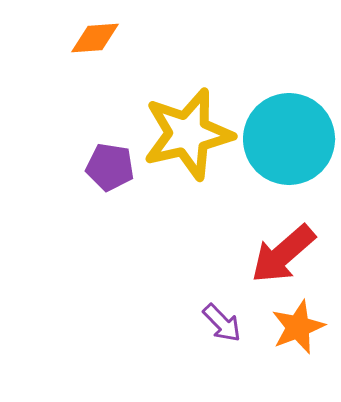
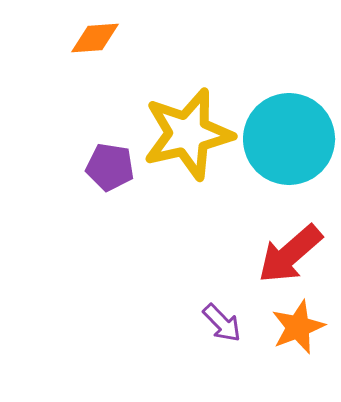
red arrow: moved 7 px right
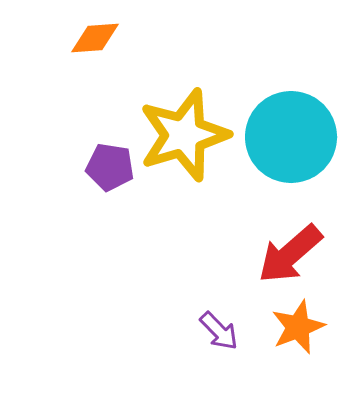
yellow star: moved 4 px left, 1 px down; rotated 4 degrees counterclockwise
cyan circle: moved 2 px right, 2 px up
purple arrow: moved 3 px left, 8 px down
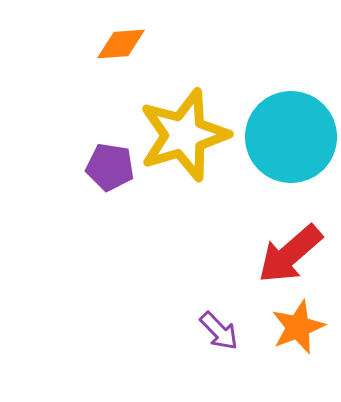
orange diamond: moved 26 px right, 6 px down
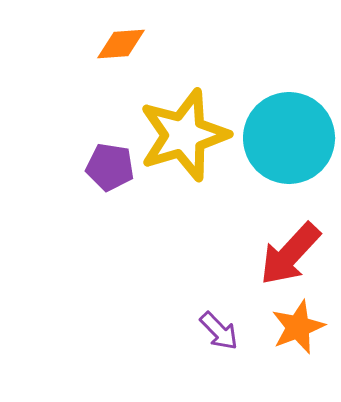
cyan circle: moved 2 px left, 1 px down
red arrow: rotated 6 degrees counterclockwise
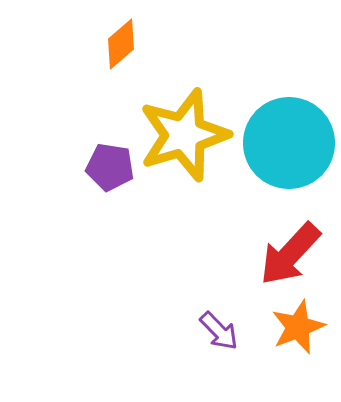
orange diamond: rotated 36 degrees counterclockwise
cyan circle: moved 5 px down
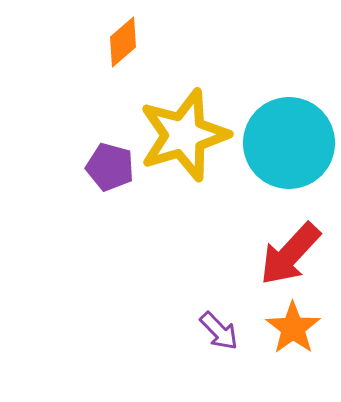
orange diamond: moved 2 px right, 2 px up
purple pentagon: rotated 6 degrees clockwise
orange star: moved 5 px left, 1 px down; rotated 14 degrees counterclockwise
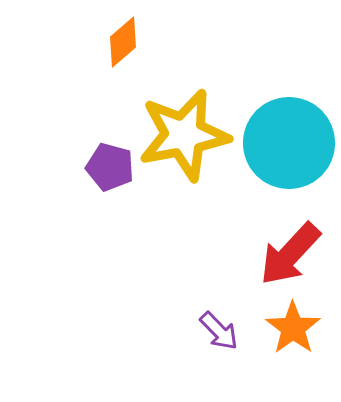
yellow star: rotated 6 degrees clockwise
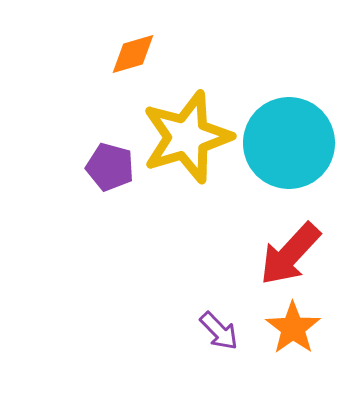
orange diamond: moved 10 px right, 12 px down; rotated 24 degrees clockwise
yellow star: moved 3 px right, 2 px down; rotated 6 degrees counterclockwise
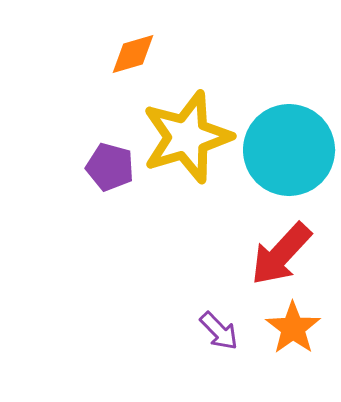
cyan circle: moved 7 px down
red arrow: moved 9 px left
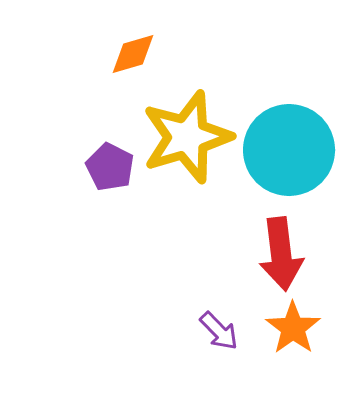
purple pentagon: rotated 12 degrees clockwise
red arrow: rotated 50 degrees counterclockwise
